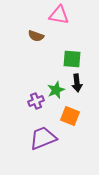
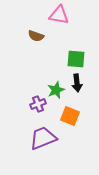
green square: moved 4 px right
purple cross: moved 2 px right, 3 px down
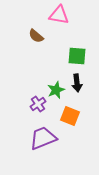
brown semicircle: rotated 21 degrees clockwise
green square: moved 1 px right, 3 px up
purple cross: rotated 14 degrees counterclockwise
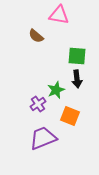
black arrow: moved 4 px up
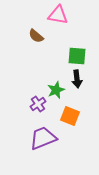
pink triangle: moved 1 px left
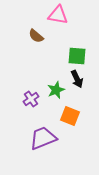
black arrow: rotated 18 degrees counterclockwise
purple cross: moved 7 px left, 5 px up
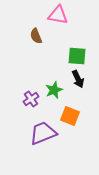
brown semicircle: rotated 28 degrees clockwise
black arrow: moved 1 px right
green star: moved 2 px left
purple trapezoid: moved 5 px up
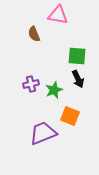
brown semicircle: moved 2 px left, 2 px up
purple cross: moved 15 px up; rotated 21 degrees clockwise
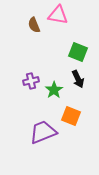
brown semicircle: moved 9 px up
green square: moved 1 px right, 4 px up; rotated 18 degrees clockwise
purple cross: moved 3 px up
green star: rotated 12 degrees counterclockwise
orange square: moved 1 px right
purple trapezoid: moved 1 px up
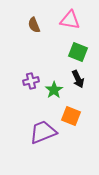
pink triangle: moved 12 px right, 5 px down
